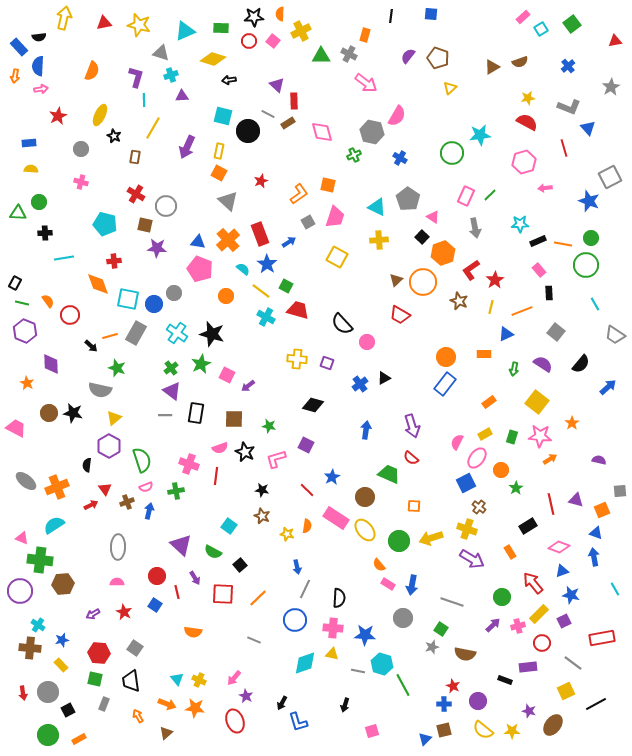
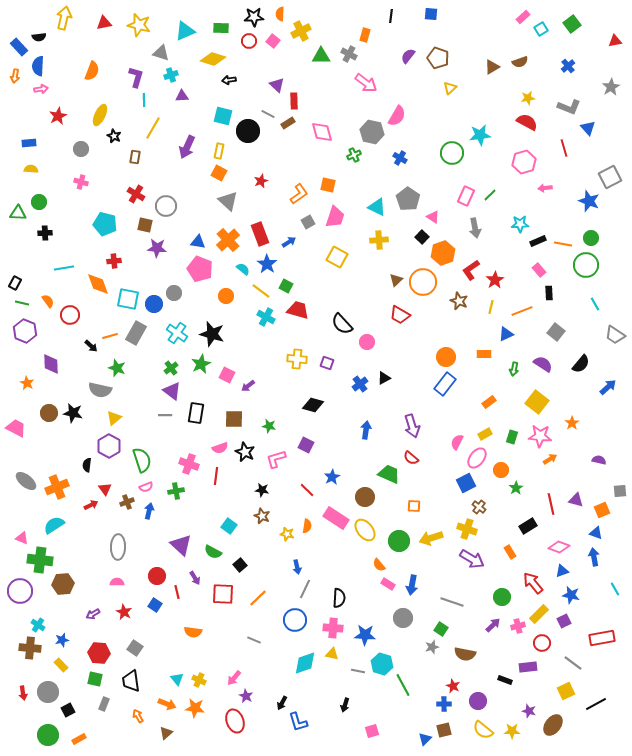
cyan line at (64, 258): moved 10 px down
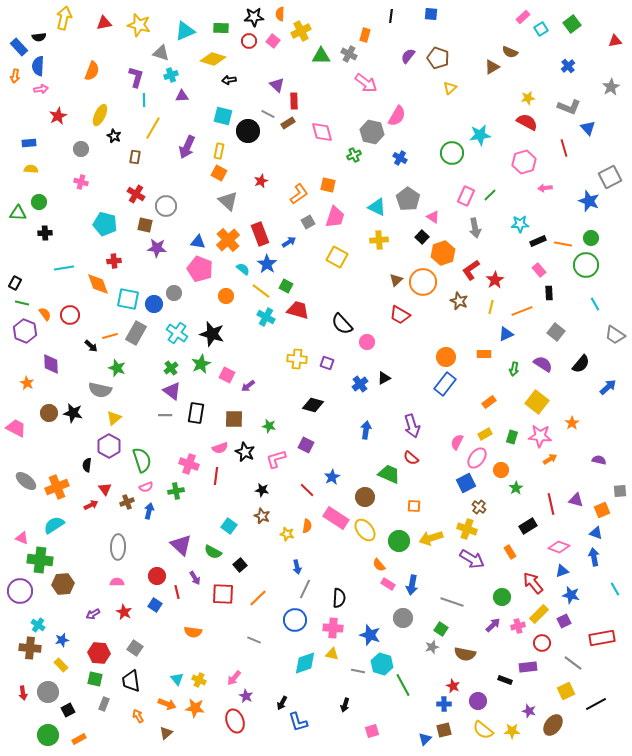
brown semicircle at (520, 62): moved 10 px left, 10 px up; rotated 42 degrees clockwise
orange semicircle at (48, 301): moved 3 px left, 13 px down
blue star at (365, 635): moved 5 px right; rotated 15 degrees clockwise
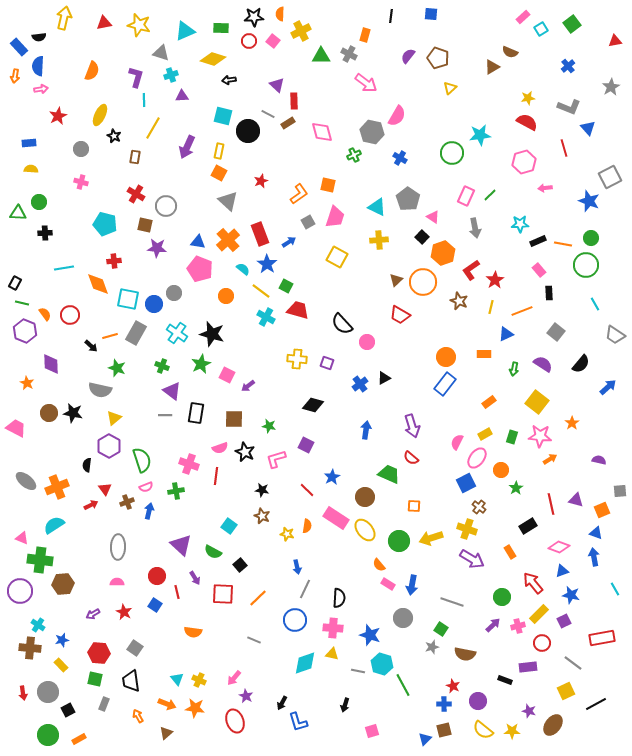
green cross at (171, 368): moved 9 px left, 2 px up; rotated 32 degrees counterclockwise
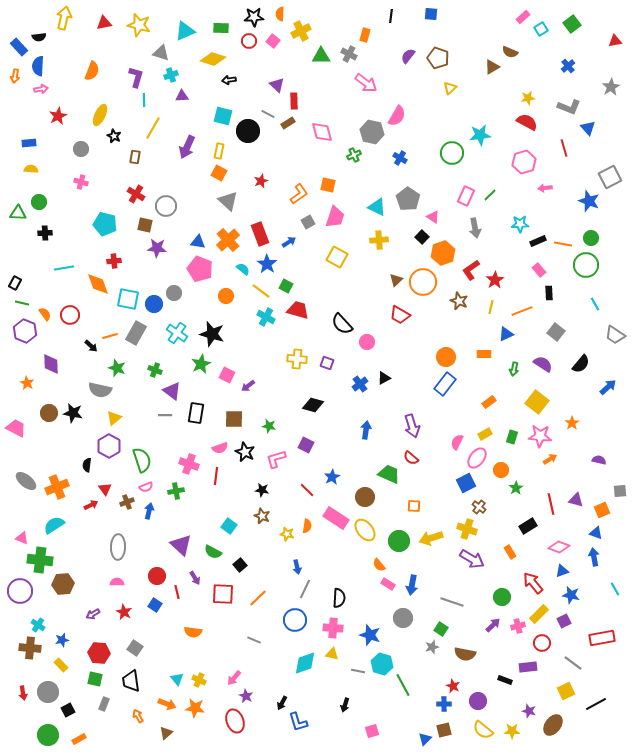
green cross at (162, 366): moved 7 px left, 4 px down
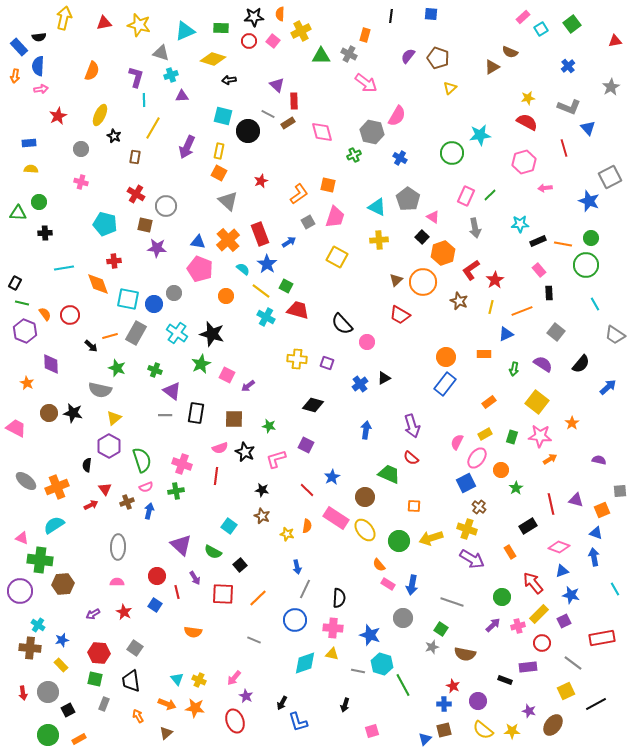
pink cross at (189, 464): moved 7 px left
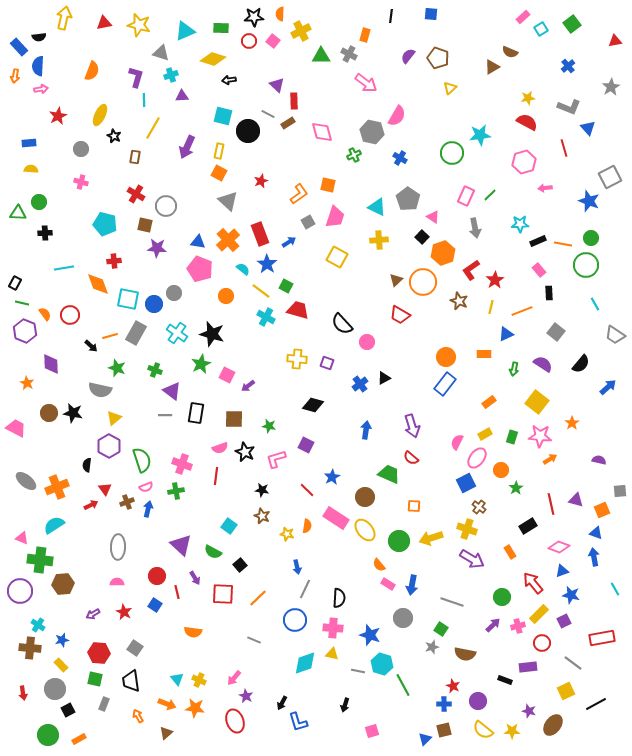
blue arrow at (149, 511): moved 1 px left, 2 px up
gray circle at (48, 692): moved 7 px right, 3 px up
